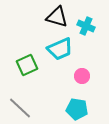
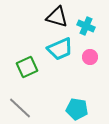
green square: moved 2 px down
pink circle: moved 8 px right, 19 px up
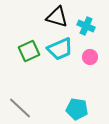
green square: moved 2 px right, 16 px up
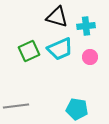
cyan cross: rotated 30 degrees counterclockwise
gray line: moved 4 px left, 2 px up; rotated 50 degrees counterclockwise
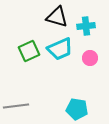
pink circle: moved 1 px down
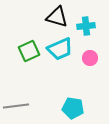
cyan pentagon: moved 4 px left, 1 px up
